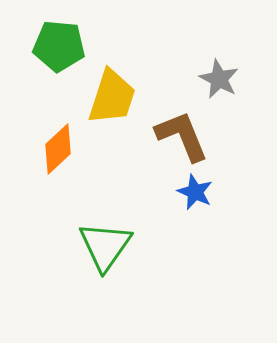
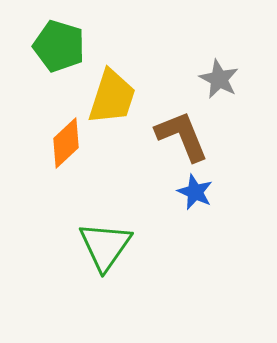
green pentagon: rotated 12 degrees clockwise
orange diamond: moved 8 px right, 6 px up
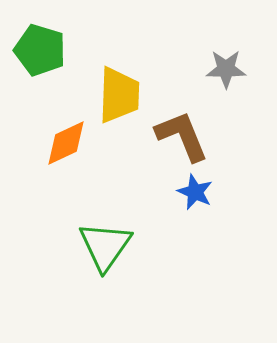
green pentagon: moved 19 px left, 4 px down
gray star: moved 7 px right, 10 px up; rotated 27 degrees counterclockwise
yellow trapezoid: moved 7 px right, 2 px up; rotated 16 degrees counterclockwise
orange diamond: rotated 18 degrees clockwise
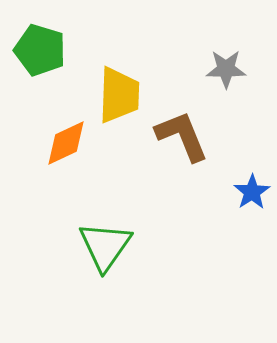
blue star: moved 57 px right; rotated 15 degrees clockwise
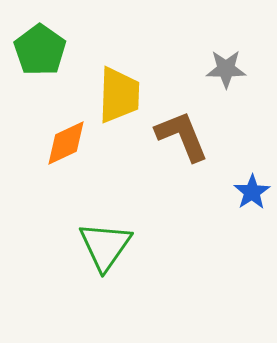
green pentagon: rotated 18 degrees clockwise
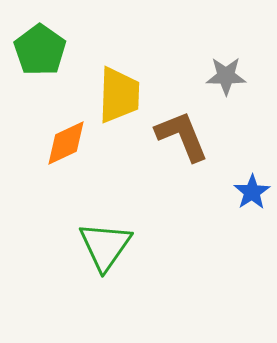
gray star: moved 7 px down
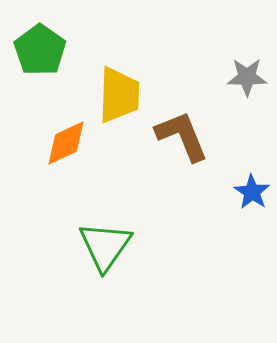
gray star: moved 21 px right, 1 px down
blue star: rotated 6 degrees counterclockwise
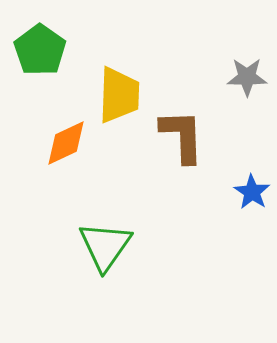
brown L-shape: rotated 20 degrees clockwise
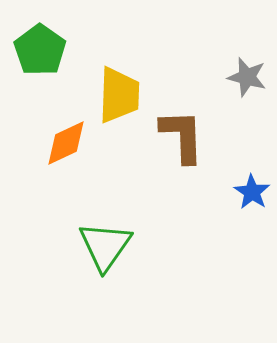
gray star: rotated 15 degrees clockwise
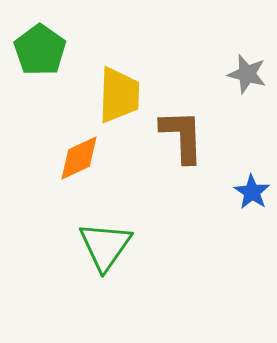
gray star: moved 3 px up
orange diamond: moved 13 px right, 15 px down
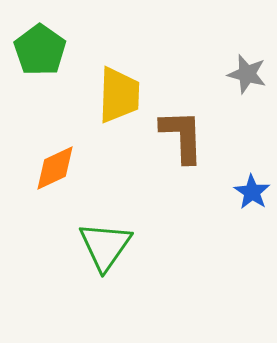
orange diamond: moved 24 px left, 10 px down
